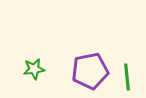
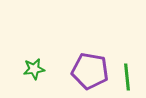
purple pentagon: rotated 21 degrees clockwise
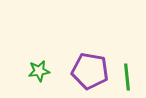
green star: moved 5 px right, 2 px down
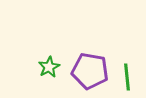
green star: moved 10 px right, 4 px up; rotated 20 degrees counterclockwise
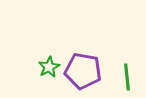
purple pentagon: moved 7 px left
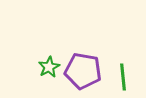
green line: moved 4 px left
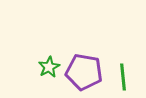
purple pentagon: moved 1 px right, 1 px down
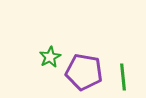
green star: moved 1 px right, 10 px up
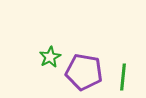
green line: rotated 12 degrees clockwise
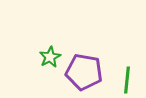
green line: moved 4 px right, 3 px down
